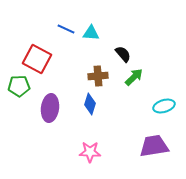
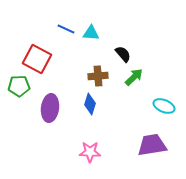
cyan ellipse: rotated 40 degrees clockwise
purple trapezoid: moved 2 px left, 1 px up
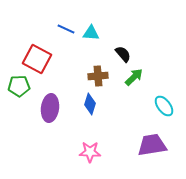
cyan ellipse: rotated 30 degrees clockwise
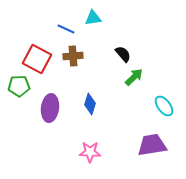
cyan triangle: moved 2 px right, 15 px up; rotated 12 degrees counterclockwise
brown cross: moved 25 px left, 20 px up
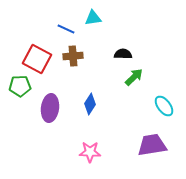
black semicircle: rotated 48 degrees counterclockwise
green pentagon: moved 1 px right
blue diamond: rotated 15 degrees clockwise
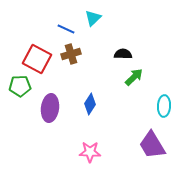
cyan triangle: rotated 36 degrees counterclockwise
brown cross: moved 2 px left, 2 px up; rotated 12 degrees counterclockwise
cyan ellipse: rotated 40 degrees clockwise
purple trapezoid: rotated 112 degrees counterclockwise
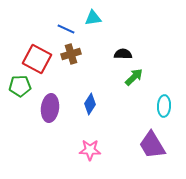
cyan triangle: rotated 36 degrees clockwise
pink star: moved 2 px up
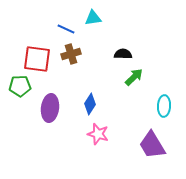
red square: rotated 20 degrees counterclockwise
pink star: moved 8 px right, 16 px up; rotated 15 degrees clockwise
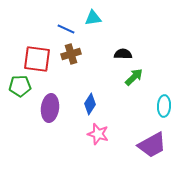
purple trapezoid: rotated 88 degrees counterclockwise
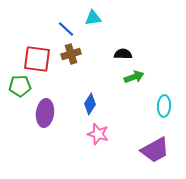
blue line: rotated 18 degrees clockwise
green arrow: rotated 24 degrees clockwise
purple ellipse: moved 5 px left, 5 px down
purple trapezoid: moved 3 px right, 5 px down
